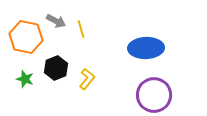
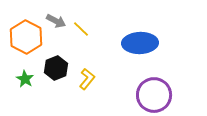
yellow line: rotated 30 degrees counterclockwise
orange hexagon: rotated 16 degrees clockwise
blue ellipse: moved 6 px left, 5 px up
green star: rotated 12 degrees clockwise
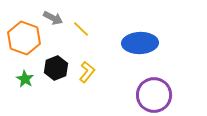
gray arrow: moved 3 px left, 3 px up
orange hexagon: moved 2 px left, 1 px down; rotated 8 degrees counterclockwise
yellow L-shape: moved 7 px up
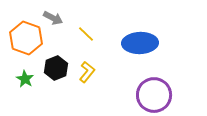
yellow line: moved 5 px right, 5 px down
orange hexagon: moved 2 px right
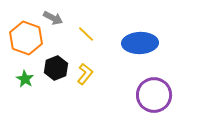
yellow L-shape: moved 2 px left, 2 px down
